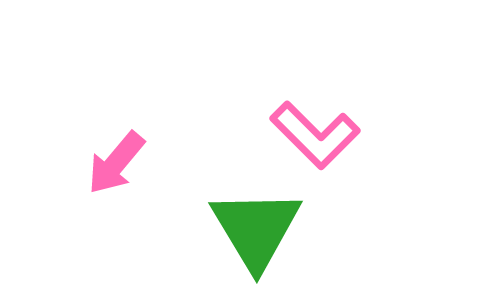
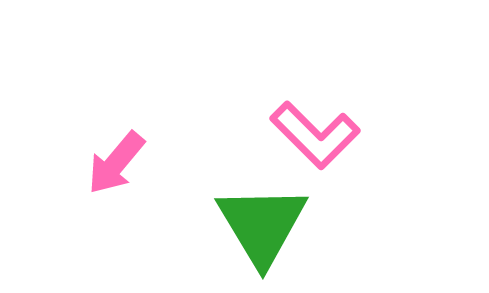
green triangle: moved 6 px right, 4 px up
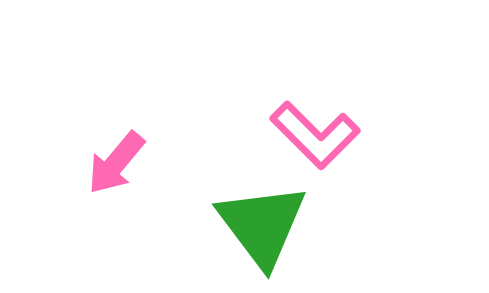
green triangle: rotated 6 degrees counterclockwise
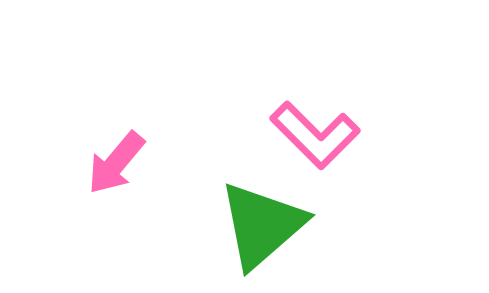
green triangle: rotated 26 degrees clockwise
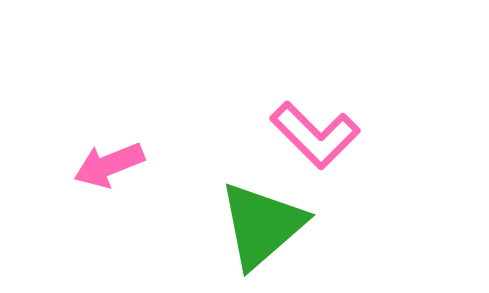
pink arrow: moved 7 px left, 2 px down; rotated 28 degrees clockwise
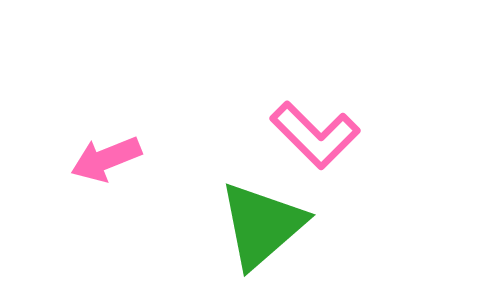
pink arrow: moved 3 px left, 6 px up
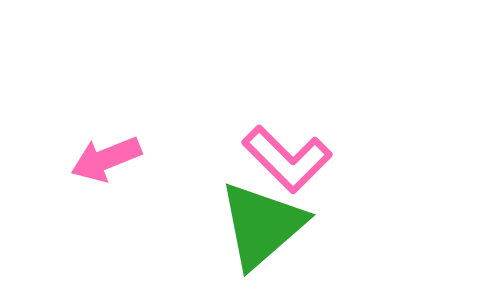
pink L-shape: moved 28 px left, 24 px down
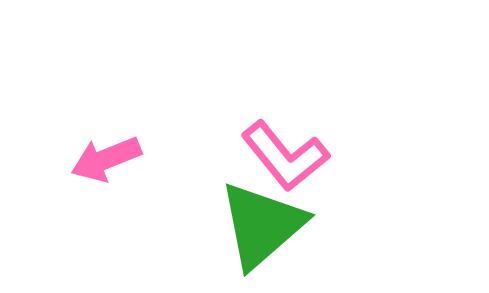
pink L-shape: moved 2 px left, 3 px up; rotated 6 degrees clockwise
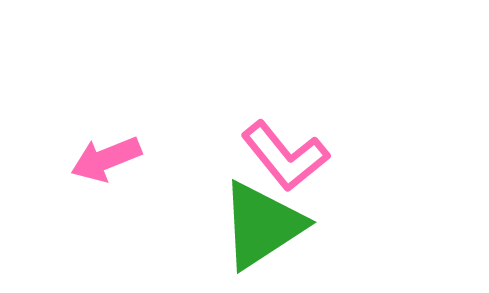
green triangle: rotated 8 degrees clockwise
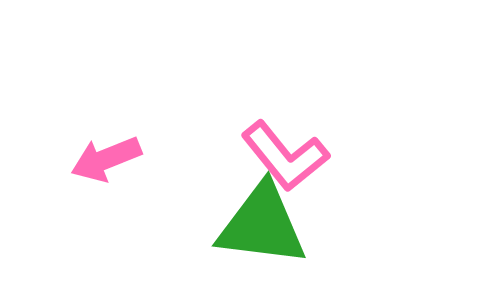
green triangle: rotated 40 degrees clockwise
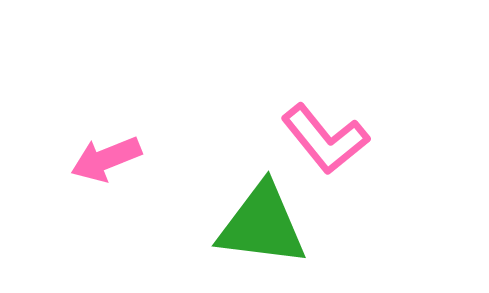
pink L-shape: moved 40 px right, 17 px up
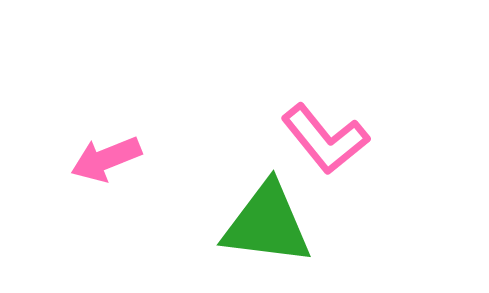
green triangle: moved 5 px right, 1 px up
